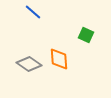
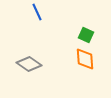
blue line: moved 4 px right; rotated 24 degrees clockwise
orange diamond: moved 26 px right
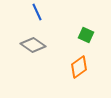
orange diamond: moved 6 px left, 8 px down; rotated 60 degrees clockwise
gray diamond: moved 4 px right, 19 px up
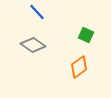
blue line: rotated 18 degrees counterclockwise
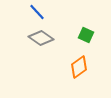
gray diamond: moved 8 px right, 7 px up
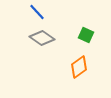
gray diamond: moved 1 px right
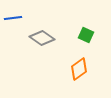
blue line: moved 24 px left, 6 px down; rotated 54 degrees counterclockwise
orange diamond: moved 2 px down
